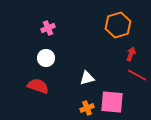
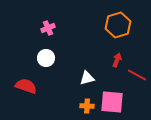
red arrow: moved 14 px left, 6 px down
red semicircle: moved 12 px left
orange cross: moved 2 px up; rotated 24 degrees clockwise
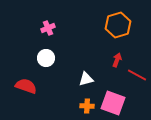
white triangle: moved 1 px left, 1 px down
pink square: moved 1 px right, 1 px down; rotated 15 degrees clockwise
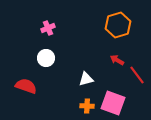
red arrow: rotated 80 degrees counterclockwise
red line: rotated 24 degrees clockwise
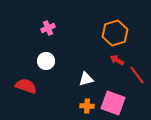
orange hexagon: moved 3 px left, 8 px down
white circle: moved 3 px down
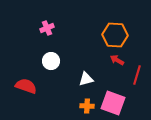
pink cross: moved 1 px left
orange hexagon: moved 2 px down; rotated 20 degrees clockwise
white circle: moved 5 px right
red line: rotated 54 degrees clockwise
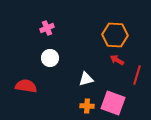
white circle: moved 1 px left, 3 px up
red semicircle: rotated 10 degrees counterclockwise
